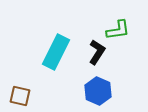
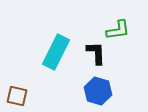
black L-shape: moved 1 px left, 1 px down; rotated 35 degrees counterclockwise
blue hexagon: rotated 8 degrees counterclockwise
brown square: moved 3 px left
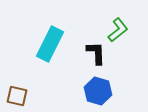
green L-shape: rotated 30 degrees counterclockwise
cyan rectangle: moved 6 px left, 8 px up
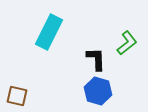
green L-shape: moved 9 px right, 13 px down
cyan rectangle: moved 1 px left, 12 px up
black L-shape: moved 6 px down
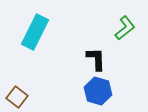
cyan rectangle: moved 14 px left
green L-shape: moved 2 px left, 15 px up
brown square: moved 1 px down; rotated 25 degrees clockwise
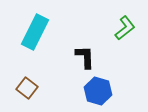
black L-shape: moved 11 px left, 2 px up
brown square: moved 10 px right, 9 px up
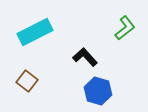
cyan rectangle: rotated 36 degrees clockwise
black L-shape: rotated 40 degrees counterclockwise
brown square: moved 7 px up
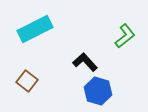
green L-shape: moved 8 px down
cyan rectangle: moved 3 px up
black L-shape: moved 5 px down
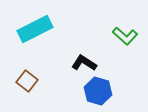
green L-shape: rotated 80 degrees clockwise
black L-shape: moved 1 px left, 1 px down; rotated 15 degrees counterclockwise
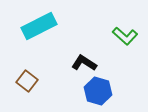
cyan rectangle: moved 4 px right, 3 px up
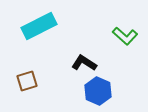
brown square: rotated 35 degrees clockwise
blue hexagon: rotated 8 degrees clockwise
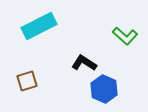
blue hexagon: moved 6 px right, 2 px up
